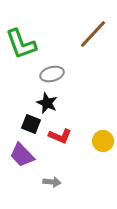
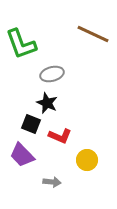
brown line: rotated 72 degrees clockwise
yellow circle: moved 16 px left, 19 px down
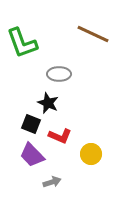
green L-shape: moved 1 px right, 1 px up
gray ellipse: moved 7 px right; rotated 15 degrees clockwise
black star: moved 1 px right
purple trapezoid: moved 10 px right
yellow circle: moved 4 px right, 6 px up
gray arrow: rotated 24 degrees counterclockwise
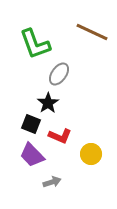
brown line: moved 1 px left, 2 px up
green L-shape: moved 13 px right, 1 px down
gray ellipse: rotated 55 degrees counterclockwise
black star: rotated 15 degrees clockwise
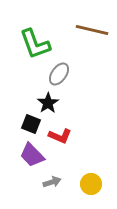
brown line: moved 2 px up; rotated 12 degrees counterclockwise
yellow circle: moved 30 px down
